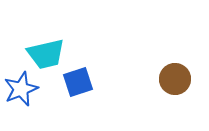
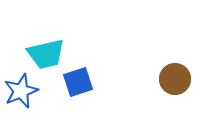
blue star: moved 2 px down
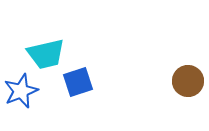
brown circle: moved 13 px right, 2 px down
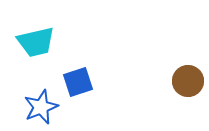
cyan trapezoid: moved 10 px left, 12 px up
blue star: moved 20 px right, 16 px down
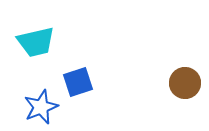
brown circle: moved 3 px left, 2 px down
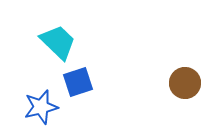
cyan trapezoid: moved 22 px right; rotated 123 degrees counterclockwise
blue star: rotated 8 degrees clockwise
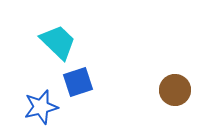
brown circle: moved 10 px left, 7 px down
